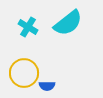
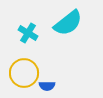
cyan cross: moved 6 px down
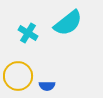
yellow circle: moved 6 px left, 3 px down
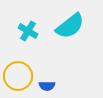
cyan semicircle: moved 2 px right, 3 px down
cyan cross: moved 2 px up
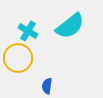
yellow circle: moved 18 px up
blue semicircle: rotated 98 degrees clockwise
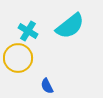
blue semicircle: rotated 35 degrees counterclockwise
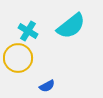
cyan semicircle: moved 1 px right
blue semicircle: rotated 91 degrees counterclockwise
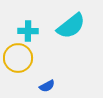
cyan cross: rotated 30 degrees counterclockwise
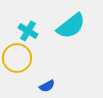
cyan cross: rotated 30 degrees clockwise
yellow circle: moved 1 px left
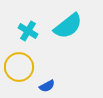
cyan semicircle: moved 3 px left
yellow circle: moved 2 px right, 9 px down
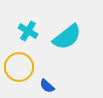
cyan semicircle: moved 1 px left, 11 px down
blue semicircle: rotated 70 degrees clockwise
